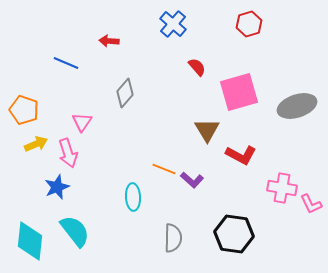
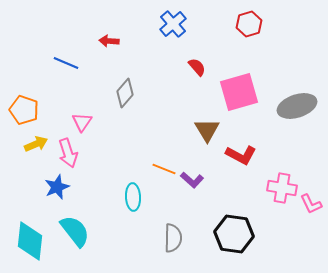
blue cross: rotated 8 degrees clockwise
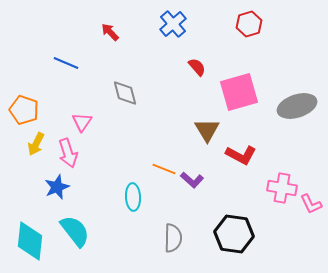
red arrow: moved 1 px right, 9 px up; rotated 42 degrees clockwise
gray diamond: rotated 56 degrees counterclockwise
yellow arrow: rotated 140 degrees clockwise
